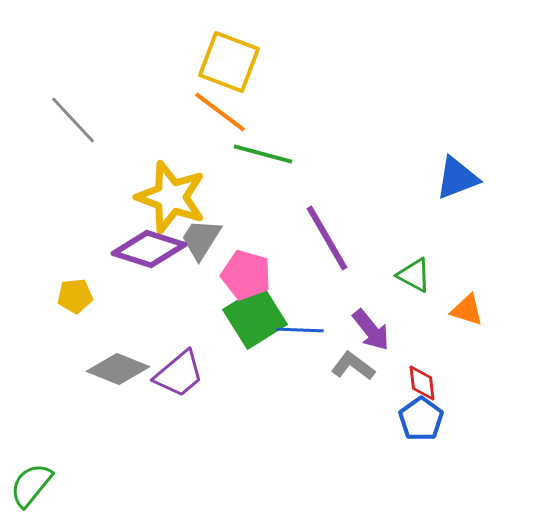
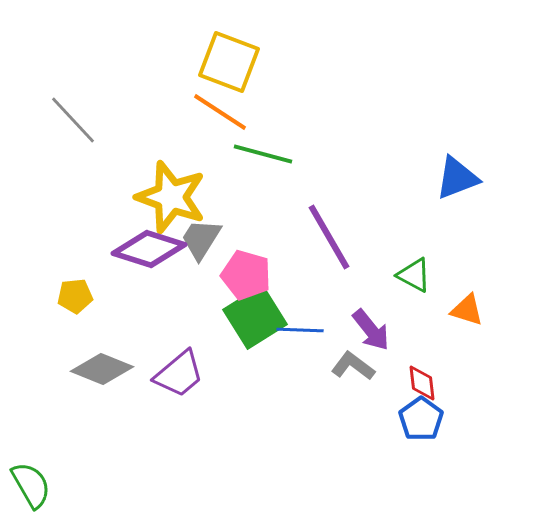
orange line: rotated 4 degrees counterclockwise
purple line: moved 2 px right, 1 px up
gray diamond: moved 16 px left
green semicircle: rotated 111 degrees clockwise
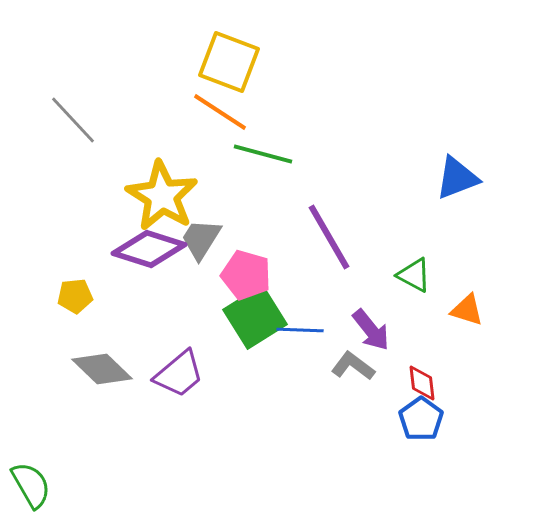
yellow star: moved 9 px left, 1 px up; rotated 12 degrees clockwise
gray diamond: rotated 22 degrees clockwise
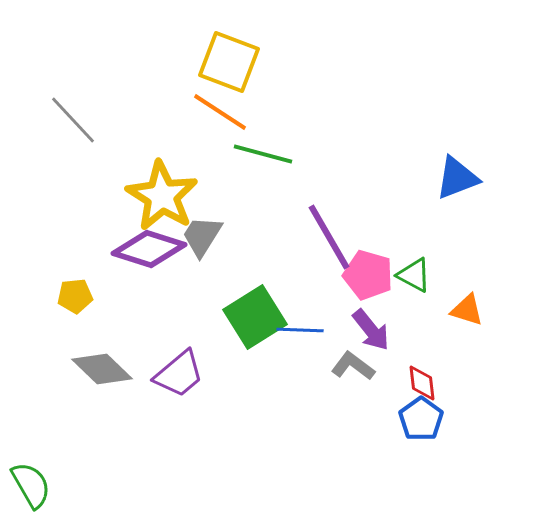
gray trapezoid: moved 1 px right, 3 px up
pink pentagon: moved 122 px right
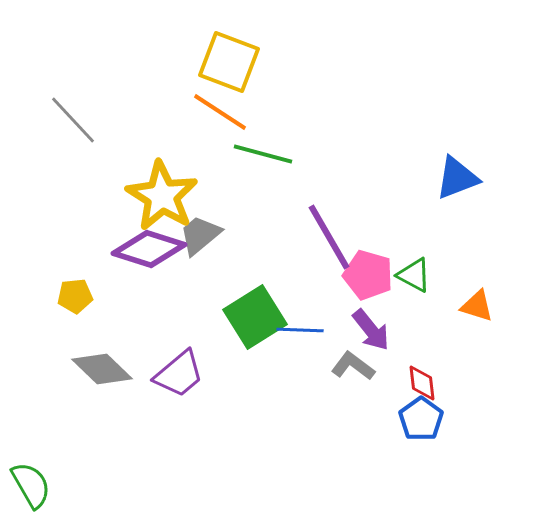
gray trapezoid: moved 2 px left, 1 px up; rotated 18 degrees clockwise
orange triangle: moved 10 px right, 4 px up
